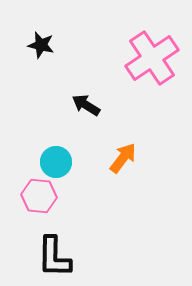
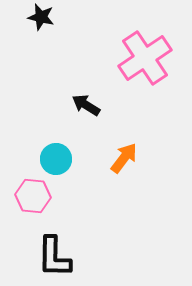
black star: moved 28 px up
pink cross: moved 7 px left
orange arrow: moved 1 px right
cyan circle: moved 3 px up
pink hexagon: moved 6 px left
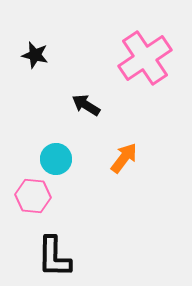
black star: moved 6 px left, 38 px down
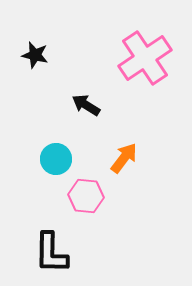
pink hexagon: moved 53 px right
black L-shape: moved 3 px left, 4 px up
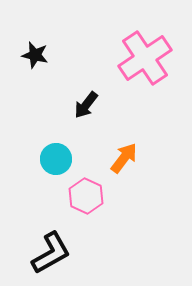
black arrow: rotated 84 degrees counterclockwise
pink hexagon: rotated 20 degrees clockwise
black L-shape: rotated 120 degrees counterclockwise
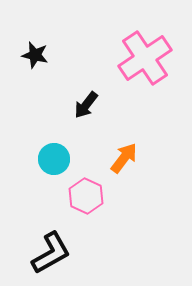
cyan circle: moved 2 px left
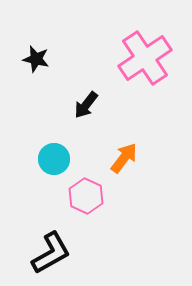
black star: moved 1 px right, 4 px down
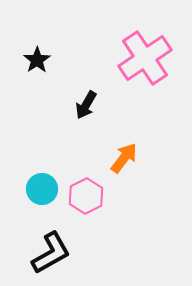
black star: moved 1 px right, 1 px down; rotated 24 degrees clockwise
black arrow: rotated 8 degrees counterclockwise
cyan circle: moved 12 px left, 30 px down
pink hexagon: rotated 8 degrees clockwise
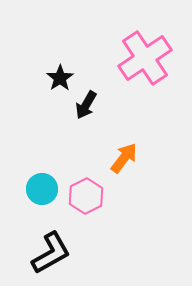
black star: moved 23 px right, 18 px down
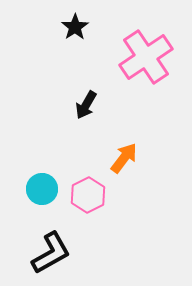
pink cross: moved 1 px right, 1 px up
black star: moved 15 px right, 51 px up
pink hexagon: moved 2 px right, 1 px up
